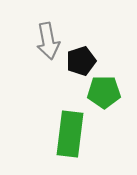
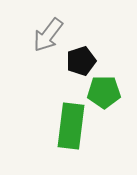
gray arrow: moved 6 px up; rotated 48 degrees clockwise
green rectangle: moved 1 px right, 8 px up
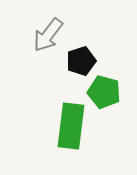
green pentagon: rotated 16 degrees clockwise
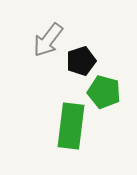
gray arrow: moved 5 px down
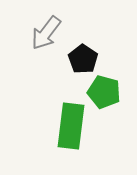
gray arrow: moved 2 px left, 7 px up
black pentagon: moved 2 px right, 2 px up; rotated 20 degrees counterclockwise
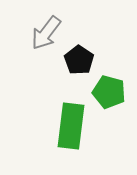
black pentagon: moved 4 px left, 1 px down
green pentagon: moved 5 px right
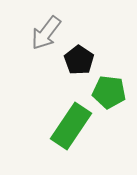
green pentagon: rotated 8 degrees counterclockwise
green rectangle: rotated 27 degrees clockwise
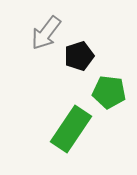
black pentagon: moved 4 px up; rotated 20 degrees clockwise
green rectangle: moved 3 px down
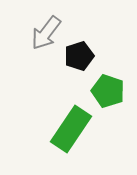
green pentagon: moved 1 px left, 1 px up; rotated 12 degrees clockwise
